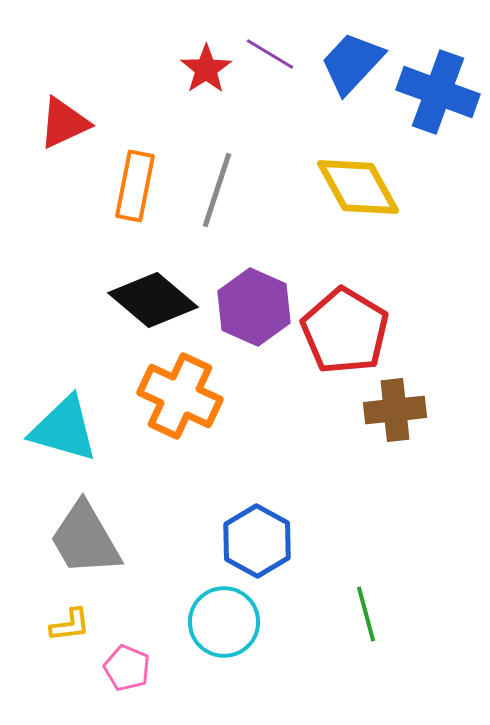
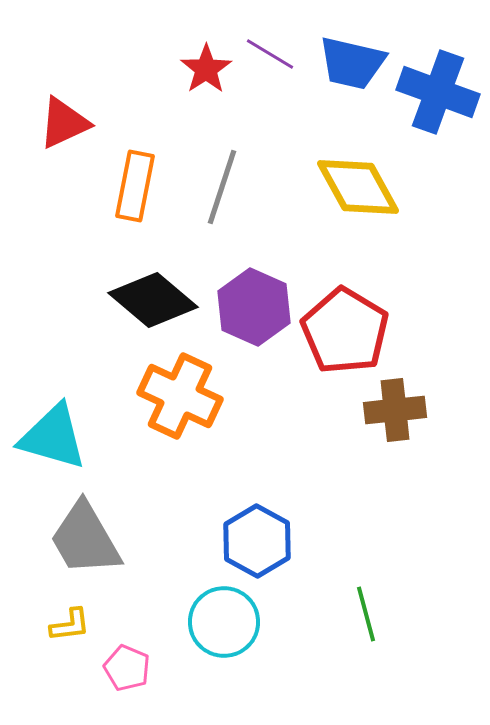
blue trapezoid: rotated 120 degrees counterclockwise
gray line: moved 5 px right, 3 px up
cyan triangle: moved 11 px left, 8 px down
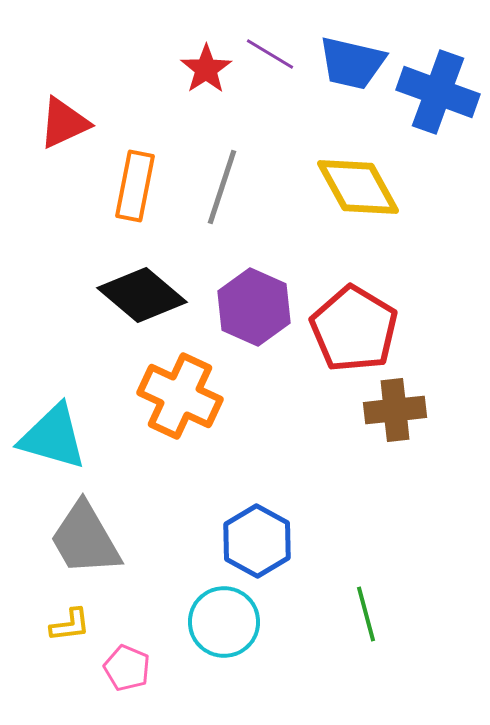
black diamond: moved 11 px left, 5 px up
red pentagon: moved 9 px right, 2 px up
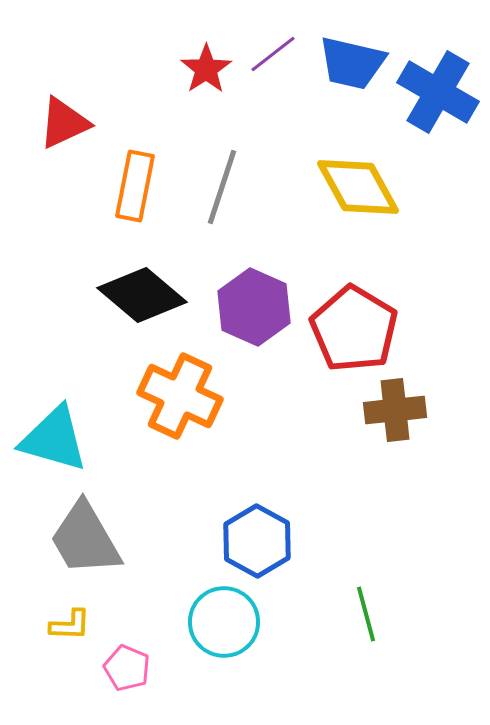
purple line: moved 3 px right; rotated 69 degrees counterclockwise
blue cross: rotated 10 degrees clockwise
cyan triangle: moved 1 px right, 2 px down
yellow L-shape: rotated 9 degrees clockwise
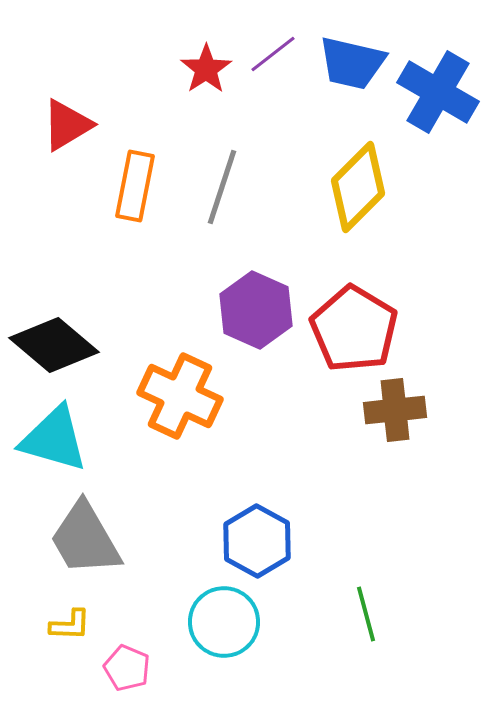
red triangle: moved 3 px right, 2 px down; rotated 6 degrees counterclockwise
yellow diamond: rotated 74 degrees clockwise
black diamond: moved 88 px left, 50 px down
purple hexagon: moved 2 px right, 3 px down
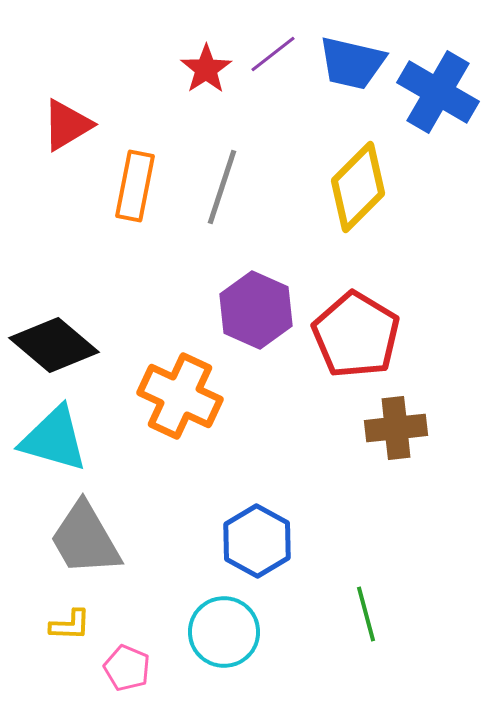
red pentagon: moved 2 px right, 6 px down
brown cross: moved 1 px right, 18 px down
cyan circle: moved 10 px down
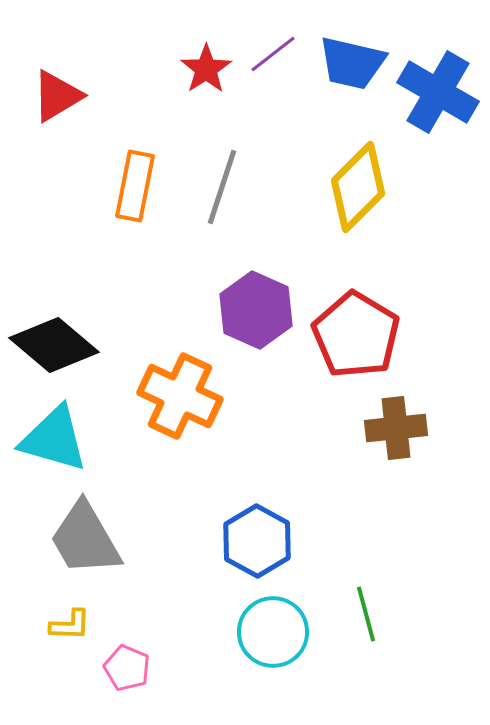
red triangle: moved 10 px left, 29 px up
cyan circle: moved 49 px right
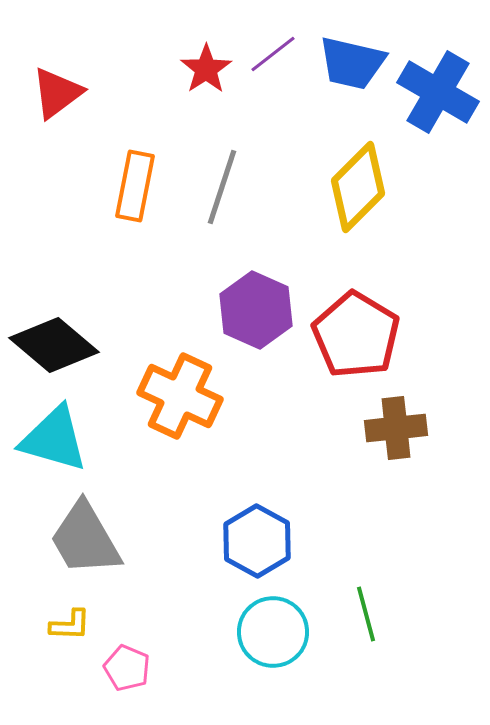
red triangle: moved 3 px up; rotated 6 degrees counterclockwise
